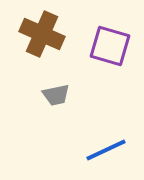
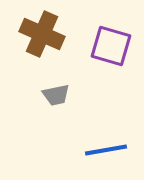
purple square: moved 1 px right
blue line: rotated 15 degrees clockwise
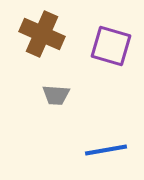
gray trapezoid: rotated 16 degrees clockwise
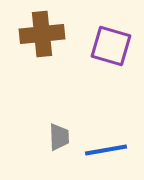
brown cross: rotated 30 degrees counterclockwise
gray trapezoid: moved 3 px right, 42 px down; rotated 96 degrees counterclockwise
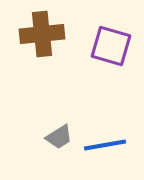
gray trapezoid: rotated 60 degrees clockwise
blue line: moved 1 px left, 5 px up
